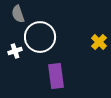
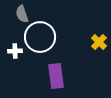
gray semicircle: moved 4 px right
white cross: rotated 16 degrees clockwise
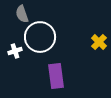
white cross: rotated 16 degrees counterclockwise
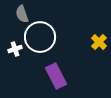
white cross: moved 2 px up
purple rectangle: rotated 20 degrees counterclockwise
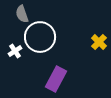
white cross: moved 2 px down; rotated 16 degrees counterclockwise
purple rectangle: moved 3 px down; rotated 55 degrees clockwise
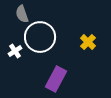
yellow cross: moved 11 px left
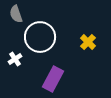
gray semicircle: moved 6 px left
white cross: moved 8 px down
purple rectangle: moved 3 px left
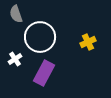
yellow cross: rotated 21 degrees clockwise
purple rectangle: moved 9 px left, 6 px up
